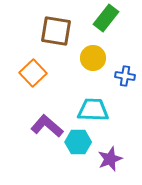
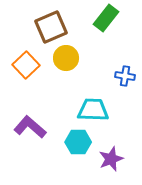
brown square: moved 5 px left, 4 px up; rotated 32 degrees counterclockwise
yellow circle: moved 27 px left
orange square: moved 7 px left, 8 px up
purple L-shape: moved 17 px left, 1 px down
purple star: moved 1 px right
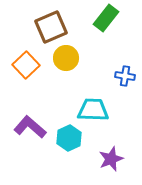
cyan hexagon: moved 9 px left, 4 px up; rotated 25 degrees counterclockwise
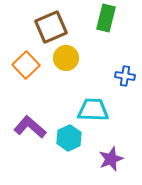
green rectangle: rotated 24 degrees counterclockwise
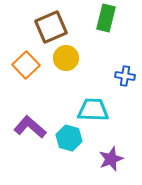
cyan hexagon: rotated 20 degrees counterclockwise
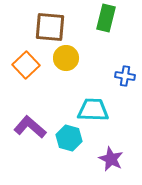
brown square: moved 1 px left; rotated 28 degrees clockwise
purple star: rotated 25 degrees counterclockwise
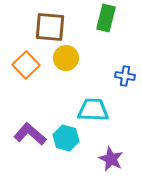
purple L-shape: moved 7 px down
cyan hexagon: moved 3 px left
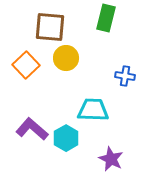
purple L-shape: moved 2 px right, 5 px up
cyan hexagon: rotated 15 degrees clockwise
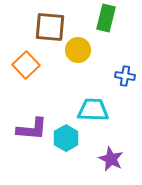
yellow circle: moved 12 px right, 8 px up
purple L-shape: rotated 144 degrees clockwise
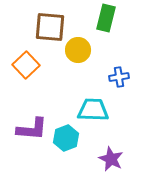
blue cross: moved 6 px left, 1 px down; rotated 18 degrees counterclockwise
cyan hexagon: rotated 10 degrees clockwise
